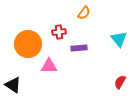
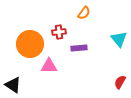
orange circle: moved 2 px right
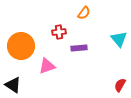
orange circle: moved 9 px left, 2 px down
pink triangle: moved 2 px left; rotated 18 degrees counterclockwise
red semicircle: moved 3 px down
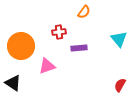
orange semicircle: moved 1 px up
black triangle: moved 2 px up
